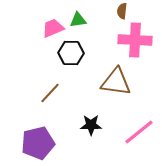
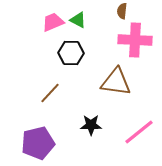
green triangle: rotated 36 degrees clockwise
pink trapezoid: moved 6 px up
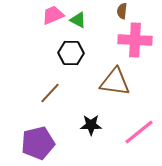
pink trapezoid: moved 7 px up
brown triangle: moved 1 px left
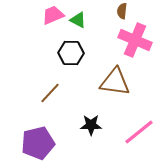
pink cross: rotated 20 degrees clockwise
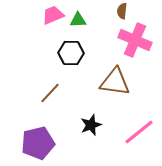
green triangle: rotated 30 degrees counterclockwise
black star: rotated 20 degrees counterclockwise
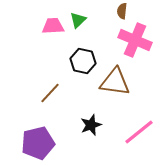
pink trapezoid: moved 11 px down; rotated 20 degrees clockwise
green triangle: rotated 42 degrees counterclockwise
black hexagon: moved 12 px right, 8 px down; rotated 10 degrees clockwise
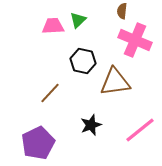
brown triangle: rotated 16 degrees counterclockwise
pink line: moved 1 px right, 2 px up
purple pentagon: rotated 12 degrees counterclockwise
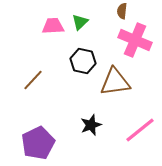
green triangle: moved 2 px right, 2 px down
brown line: moved 17 px left, 13 px up
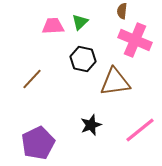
black hexagon: moved 2 px up
brown line: moved 1 px left, 1 px up
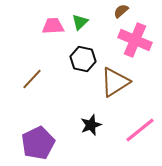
brown semicircle: moved 1 px left; rotated 42 degrees clockwise
brown triangle: rotated 24 degrees counterclockwise
